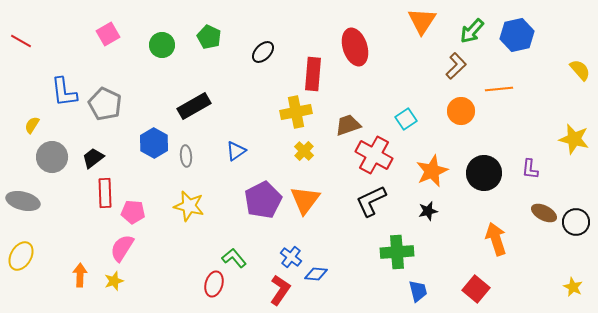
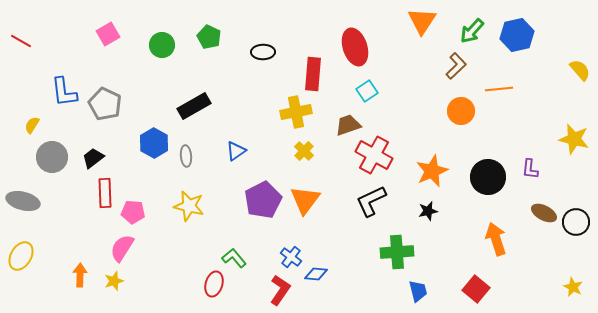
black ellipse at (263, 52): rotated 45 degrees clockwise
cyan square at (406, 119): moved 39 px left, 28 px up
black circle at (484, 173): moved 4 px right, 4 px down
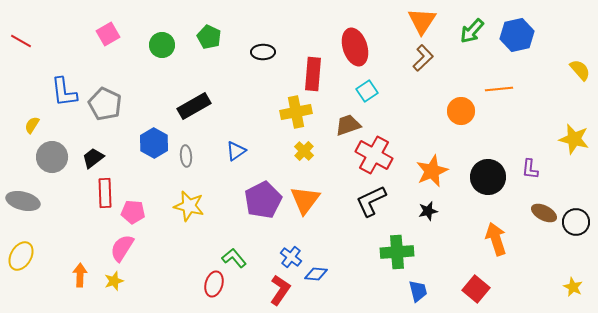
brown L-shape at (456, 66): moved 33 px left, 8 px up
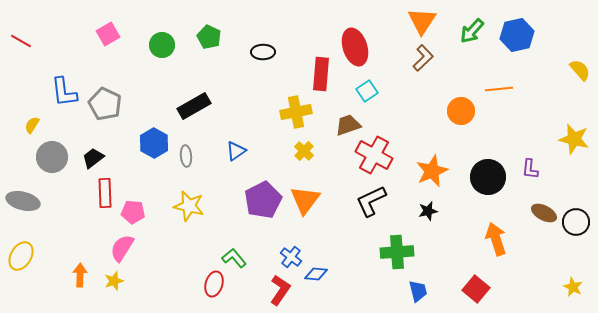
red rectangle at (313, 74): moved 8 px right
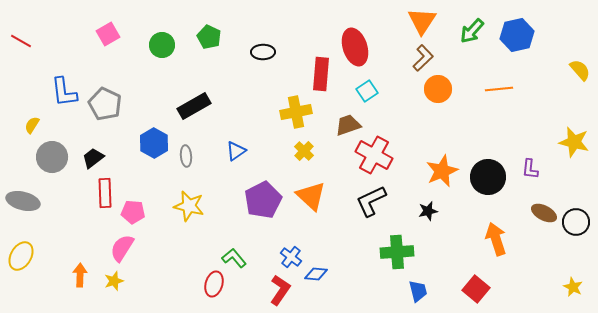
orange circle at (461, 111): moved 23 px left, 22 px up
yellow star at (574, 139): moved 3 px down
orange star at (432, 171): moved 10 px right
orange triangle at (305, 200): moved 6 px right, 4 px up; rotated 24 degrees counterclockwise
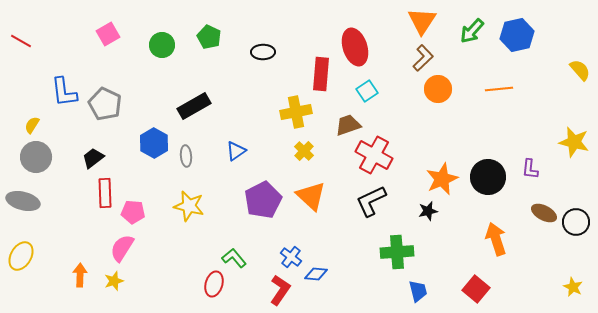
gray circle at (52, 157): moved 16 px left
orange star at (442, 171): moved 8 px down
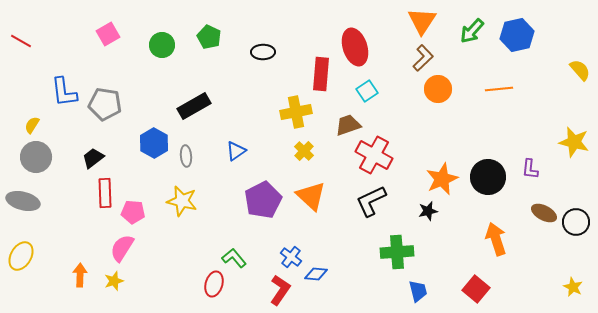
gray pentagon at (105, 104): rotated 16 degrees counterclockwise
yellow star at (189, 206): moved 7 px left, 5 px up
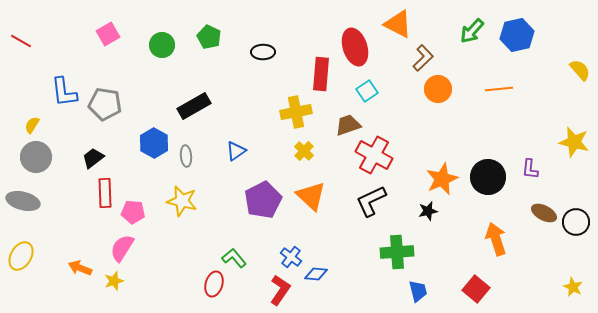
orange triangle at (422, 21): moved 24 px left, 3 px down; rotated 36 degrees counterclockwise
orange arrow at (80, 275): moved 7 px up; rotated 70 degrees counterclockwise
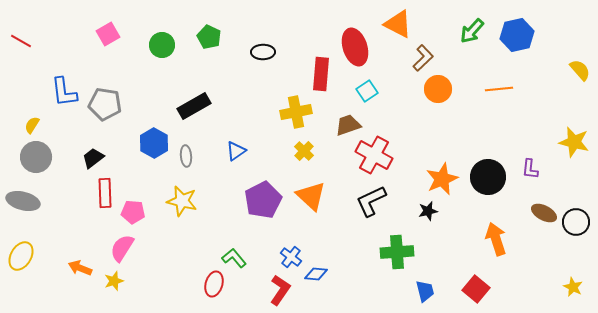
blue trapezoid at (418, 291): moved 7 px right
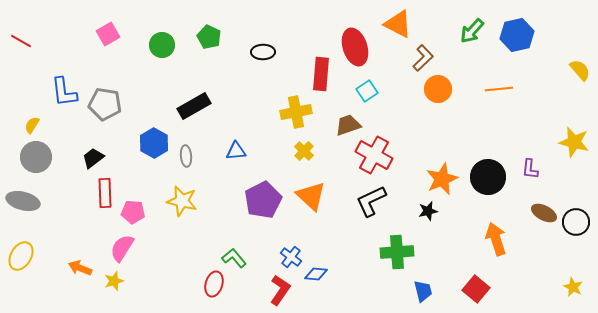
blue triangle at (236, 151): rotated 30 degrees clockwise
blue trapezoid at (425, 291): moved 2 px left
